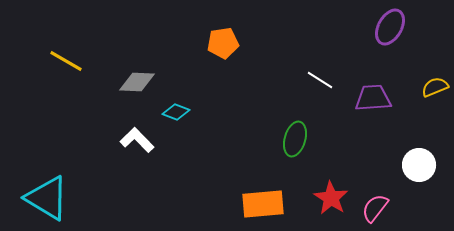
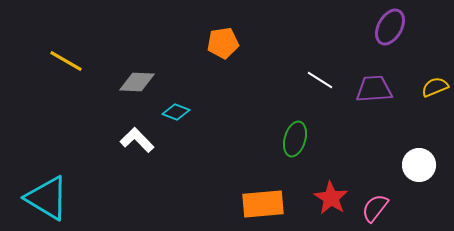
purple trapezoid: moved 1 px right, 9 px up
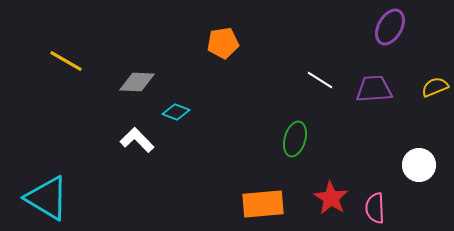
pink semicircle: rotated 40 degrees counterclockwise
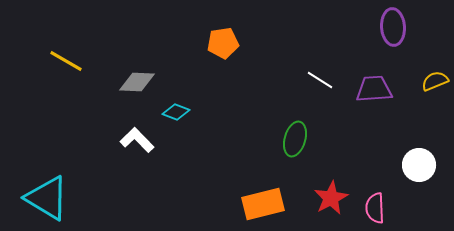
purple ellipse: moved 3 px right; rotated 33 degrees counterclockwise
yellow semicircle: moved 6 px up
red star: rotated 12 degrees clockwise
orange rectangle: rotated 9 degrees counterclockwise
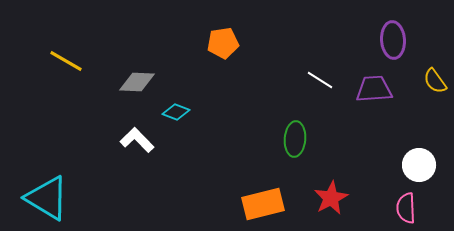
purple ellipse: moved 13 px down
yellow semicircle: rotated 104 degrees counterclockwise
green ellipse: rotated 12 degrees counterclockwise
pink semicircle: moved 31 px right
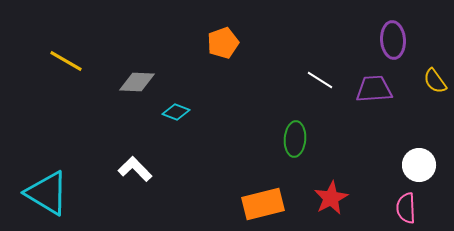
orange pentagon: rotated 12 degrees counterclockwise
white L-shape: moved 2 px left, 29 px down
cyan triangle: moved 5 px up
